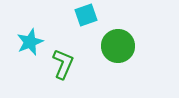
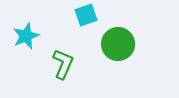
cyan star: moved 4 px left, 6 px up
green circle: moved 2 px up
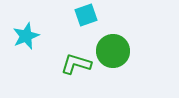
green circle: moved 5 px left, 7 px down
green L-shape: moved 13 px right; rotated 96 degrees counterclockwise
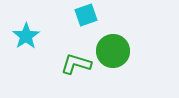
cyan star: rotated 12 degrees counterclockwise
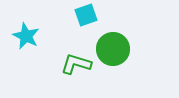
cyan star: rotated 12 degrees counterclockwise
green circle: moved 2 px up
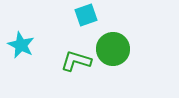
cyan star: moved 5 px left, 9 px down
green L-shape: moved 3 px up
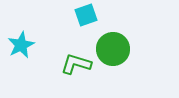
cyan star: rotated 20 degrees clockwise
green L-shape: moved 3 px down
